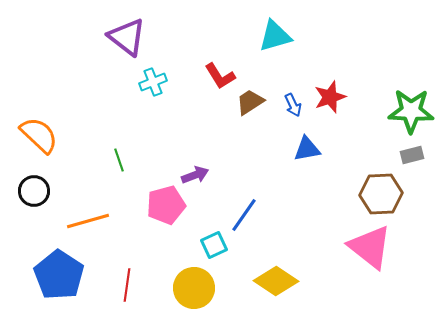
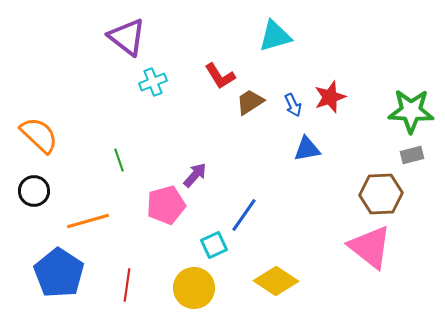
purple arrow: rotated 28 degrees counterclockwise
blue pentagon: moved 2 px up
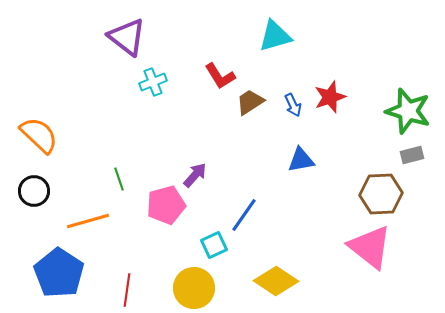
green star: moved 3 px left; rotated 15 degrees clockwise
blue triangle: moved 6 px left, 11 px down
green line: moved 19 px down
red line: moved 5 px down
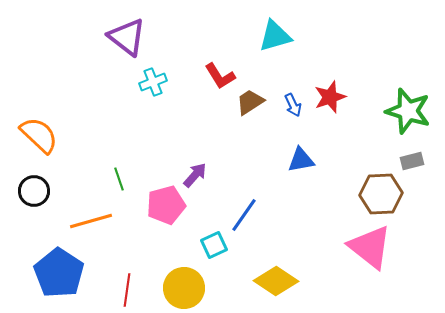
gray rectangle: moved 6 px down
orange line: moved 3 px right
yellow circle: moved 10 px left
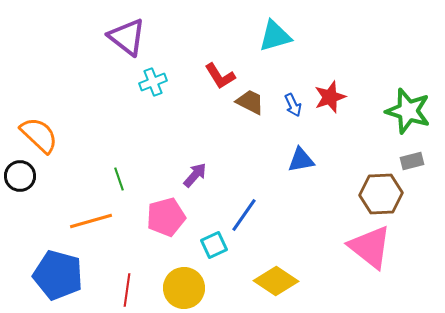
brown trapezoid: rotated 60 degrees clockwise
black circle: moved 14 px left, 15 px up
pink pentagon: moved 12 px down
blue pentagon: moved 1 px left, 2 px down; rotated 18 degrees counterclockwise
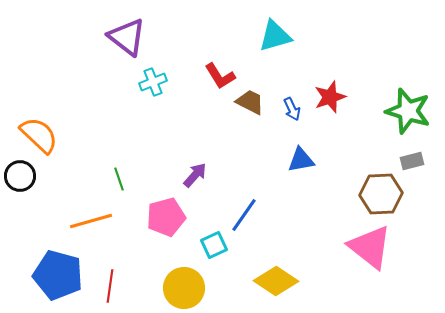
blue arrow: moved 1 px left, 4 px down
red line: moved 17 px left, 4 px up
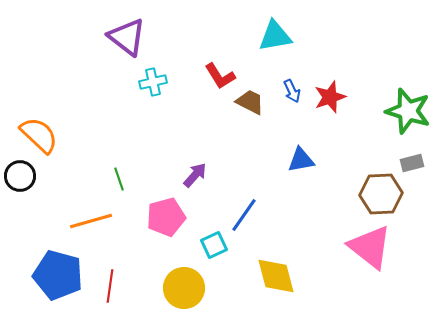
cyan triangle: rotated 6 degrees clockwise
cyan cross: rotated 8 degrees clockwise
blue arrow: moved 18 px up
gray rectangle: moved 2 px down
yellow diamond: moved 5 px up; rotated 42 degrees clockwise
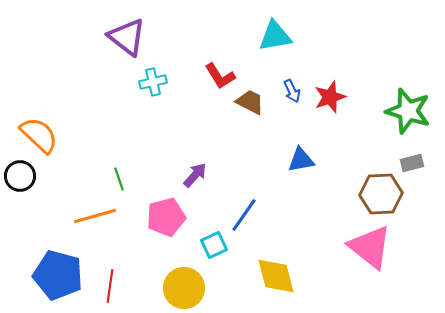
orange line: moved 4 px right, 5 px up
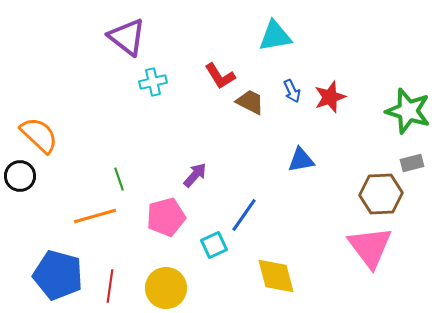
pink triangle: rotated 15 degrees clockwise
yellow circle: moved 18 px left
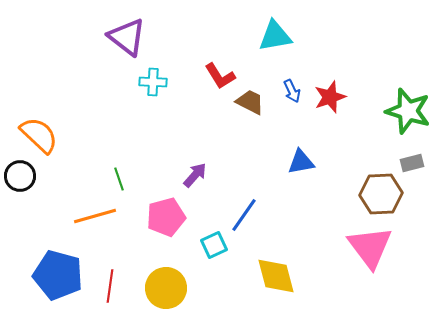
cyan cross: rotated 16 degrees clockwise
blue triangle: moved 2 px down
